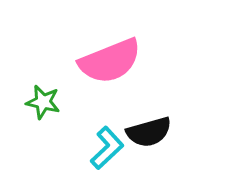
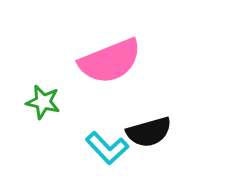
cyan L-shape: rotated 90 degrees clockwise
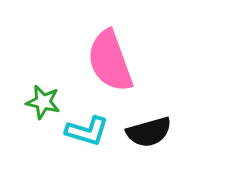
pink semicircle: rotated 92 degrees clockwise
cyan L-shape: moved 20 px left, 17 px up; rotated 30 degrees counterclockwise
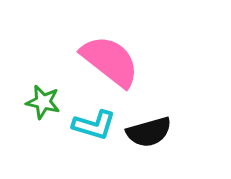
pink semicircle: rotated 148 degrees clockwise
cyan L-shape: moved 7 px right, 6 px up
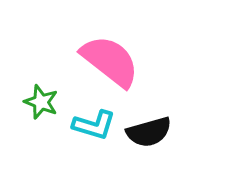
green star: moved 2 px left; rotated 8 degrees clockwise
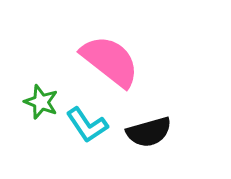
cyan L-shape: moved 7 px left; rotated 39 degrees clockwise
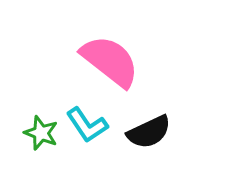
green star: moved 31 px down
black semicircle: rotated 9 degrees counterclockwise
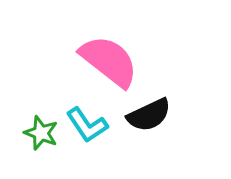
pink semicircle: moved 1 px left
black semicircle: moved 17 px up
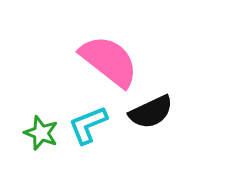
black semicircle: moved 2 px right, 3 px up
cyan L-shape: moved 1 px right; rotated 102 degrees clockwise
